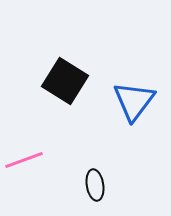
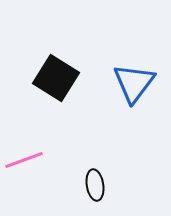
black square: moved 9 px left, 3 px up
blue triangle: moved 18 px up
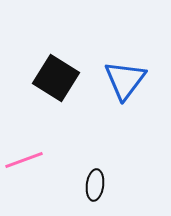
blue triangle: moved 9 px left, 3 px up
black ellipse: rotated 16 degrees clockwise
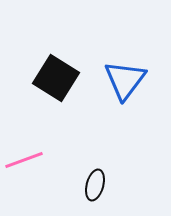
black ellipse: rotated 8 degrees clockwise
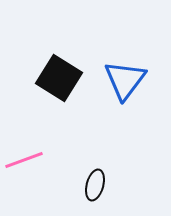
black square: moved 3 px right
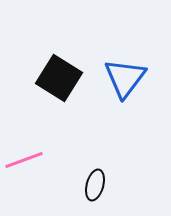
blue triangle: moved 2 px up
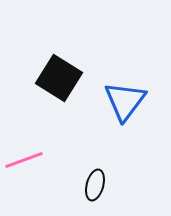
blue triangle: moved 23 px down
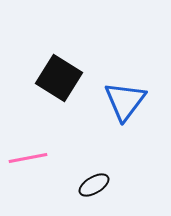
pink line: moved 4 px right, 2 px up; rotated 9 degrees clockwise
black ellipse: moved 1 px left; rotated 44 degrees clockwise
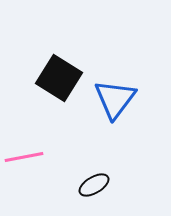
blue triangle: moved 10 px left, 2 px up
pink line: moved 4 px left, 1 px up
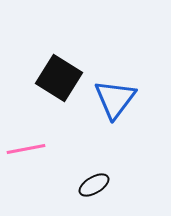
pink line: moved 2 px right, 8 px up
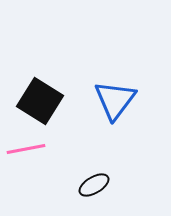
black square: moved 19 px left, 23 px down
blue triangle: moved 1 px down
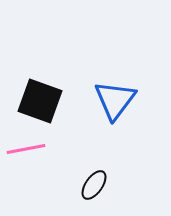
black square: rotated 12 degrees counterclockwise
black ellipse: rotated 24 degrees counterclockwise
